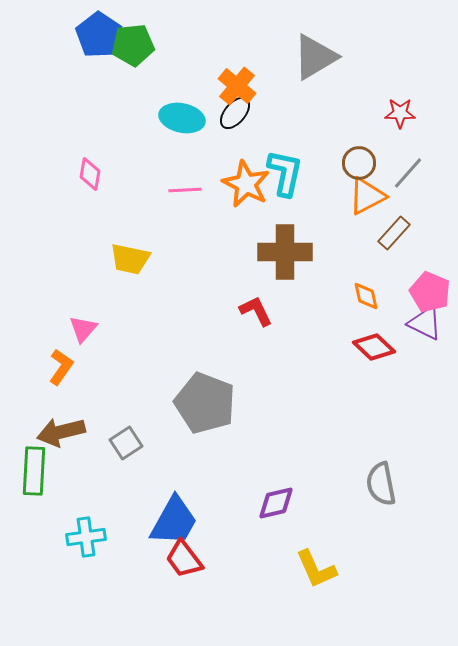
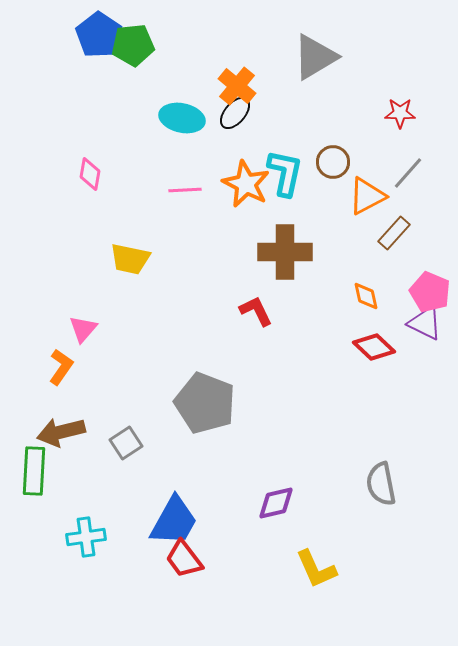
brown circle: moved 26 px left, 1 px up
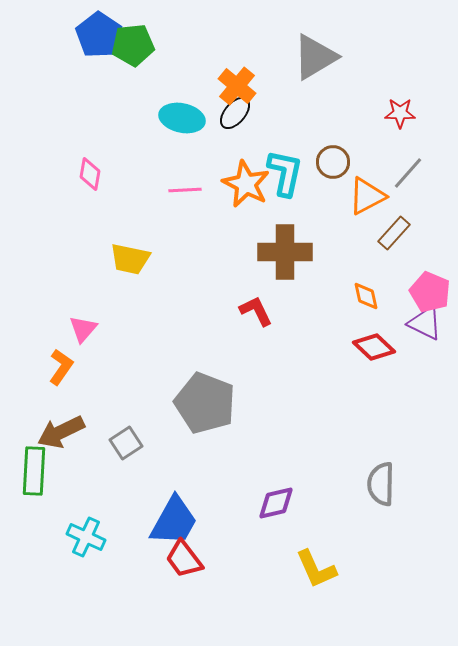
brown arrow: rotated 12 degrees counterclockwise
gray semicircle: rotated 12 degrees clockwise
cyan cross: rotated 33 degrees clockwise
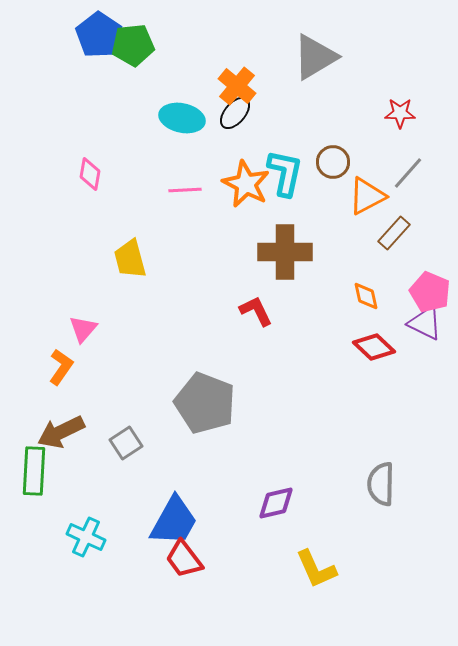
yellow trapezoid: rotated 63 degrees clockwise
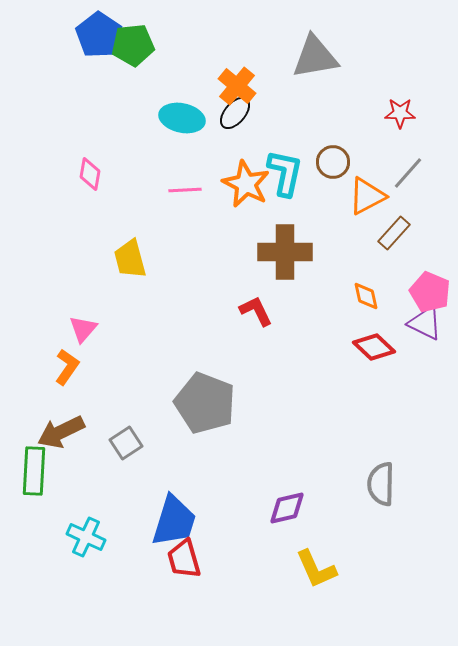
gray triangle: rotated 21 degrees clockwise
orange L-shape: moved 6 px right
purple diamond: moved 11 px right, 5 px down
blue trapezoid: rotated 12 degrees counterclockwise
red trapezoid: rotated 21 degrees clockwise
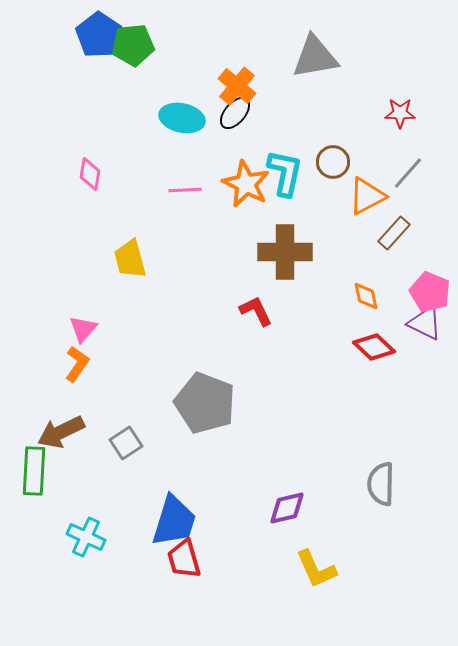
orange L-shape: moved 10 px right, 3 px up
